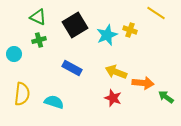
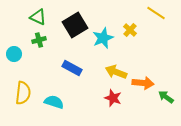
yellow cross: rotated 24 degrees clockwise
cyan star: moved 4 px left, 3 px down
yellow semicircle: moved 1 px right, 1 px up
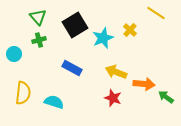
green triangle: rotated 24 degrees clockwise
orange arrow: moved 1 px right, 1 px down
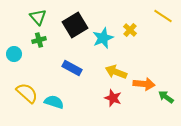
yellow line: moved 7 px right, 3 px down
yellow semicircle: moved 4 px right; rotated 55 degrees counterclockwise
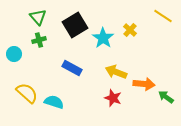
cyan star: rotated 15 degrees counterclockwise
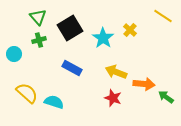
black square: moved 5 px left, 3 px down
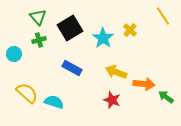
yellow line: rotated 24 degrees clockwise
red star: moved 1 px left, 2 px down
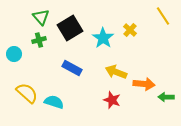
green triangle: moved 3 px right
green arrow: rotated 35 degrees counterclockwise
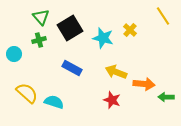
cyan star: rotated 20 degrees counterclockwise
